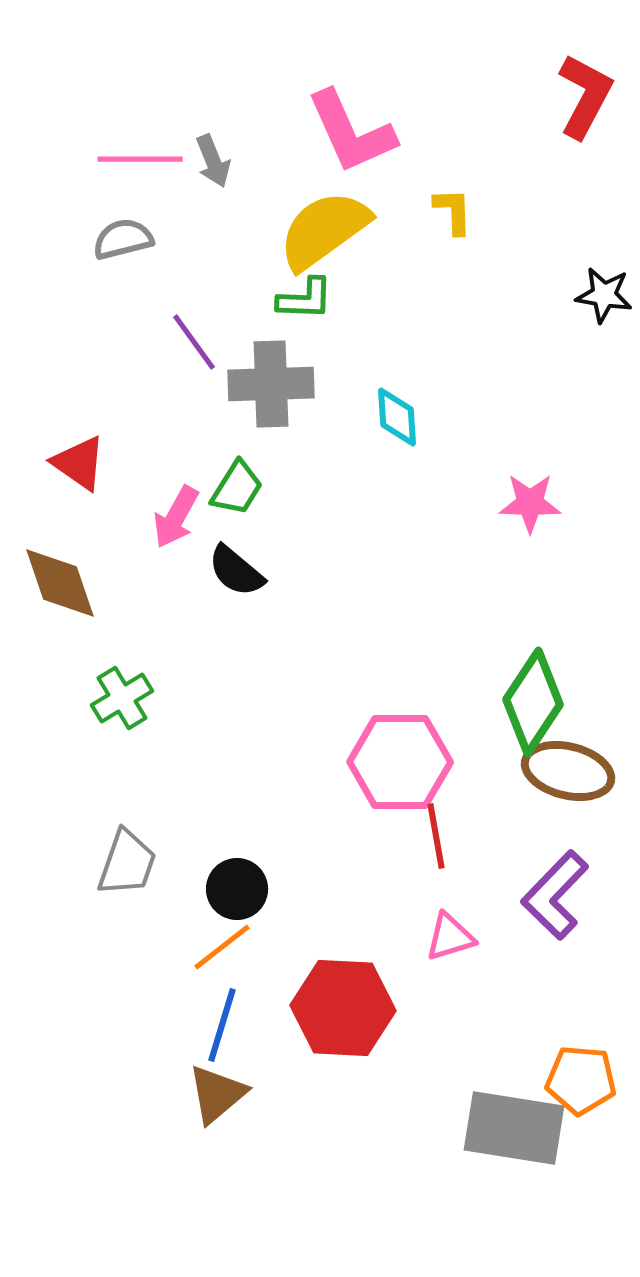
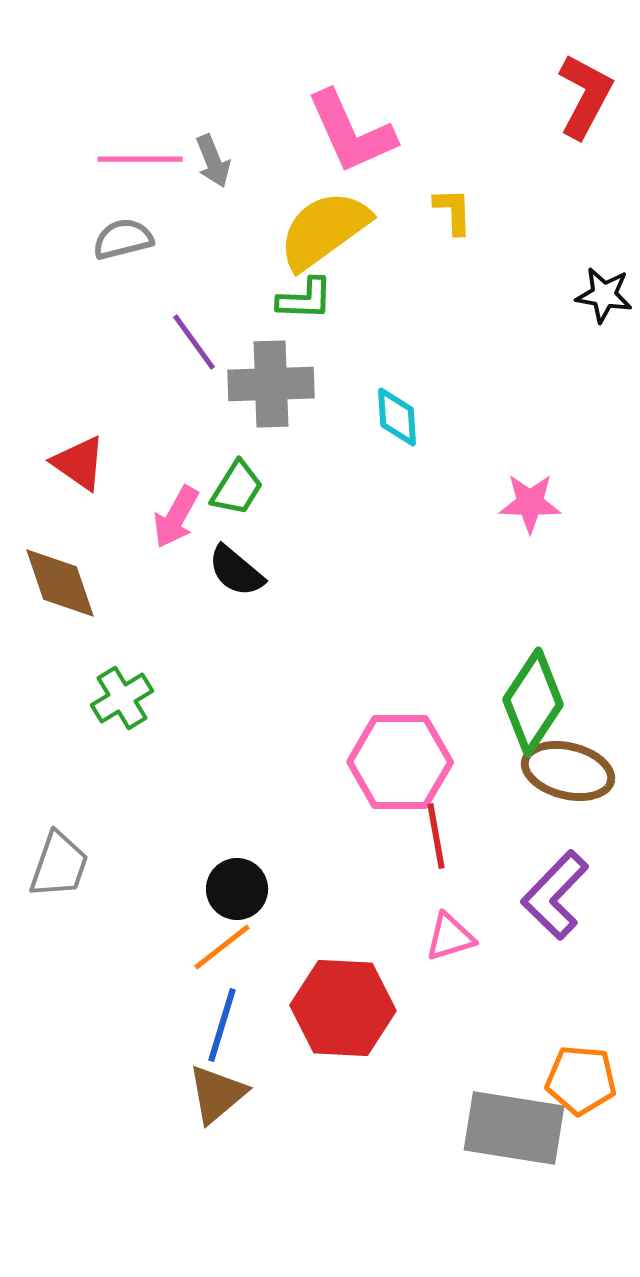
gray trapezoid: moved 68 px left, 2 px down
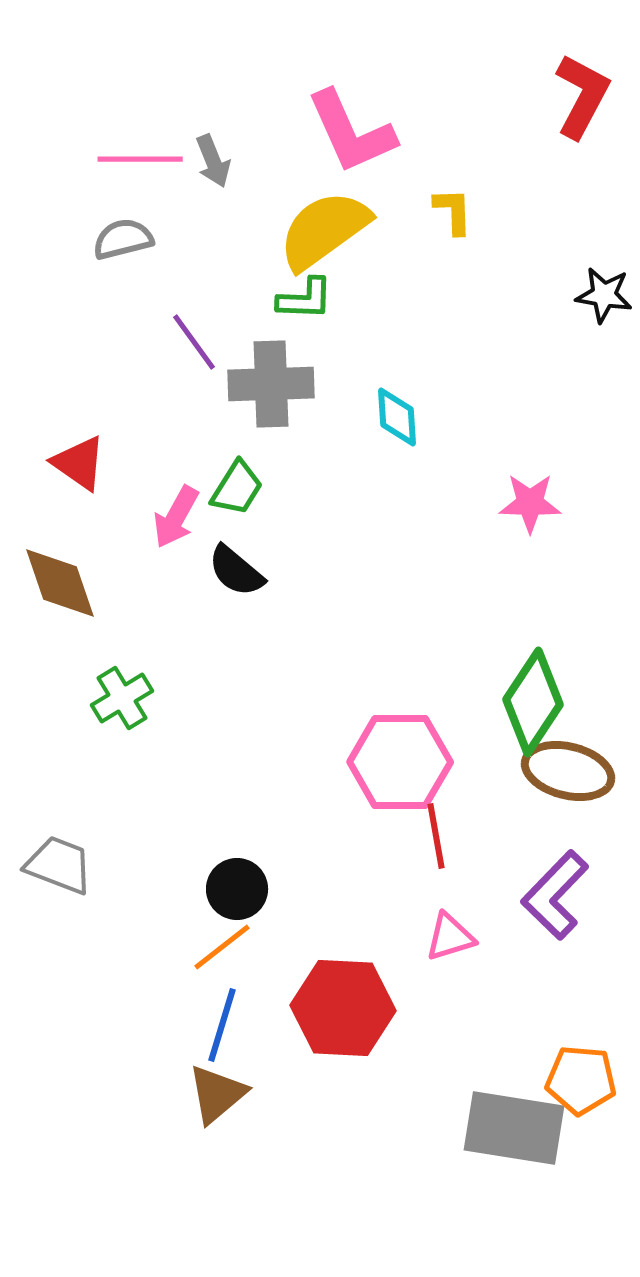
red L-shape: moved 3 px left
gray trapezoid: rotated 88 degrees counterclockwise
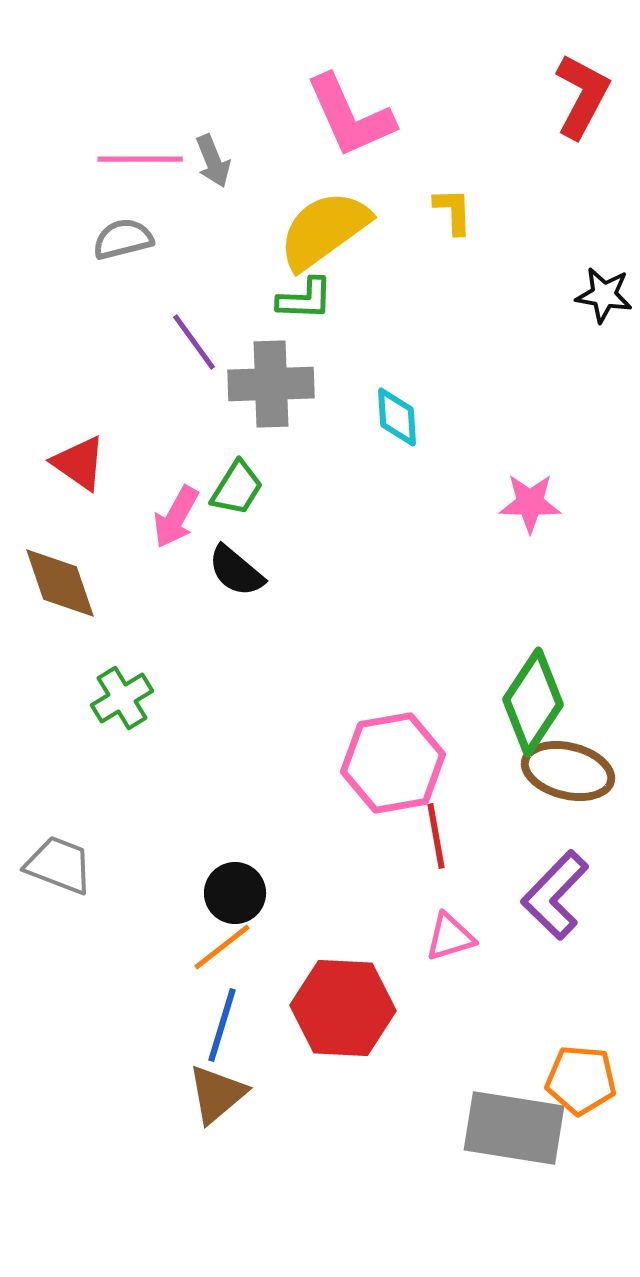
pink L-shape: moved 1 px left, 16 px up
pink hexagon: moved 7 px left, 1 px down; rotated 10 degrees counterclockwise
black circle: moved 2 px left, 4 px down
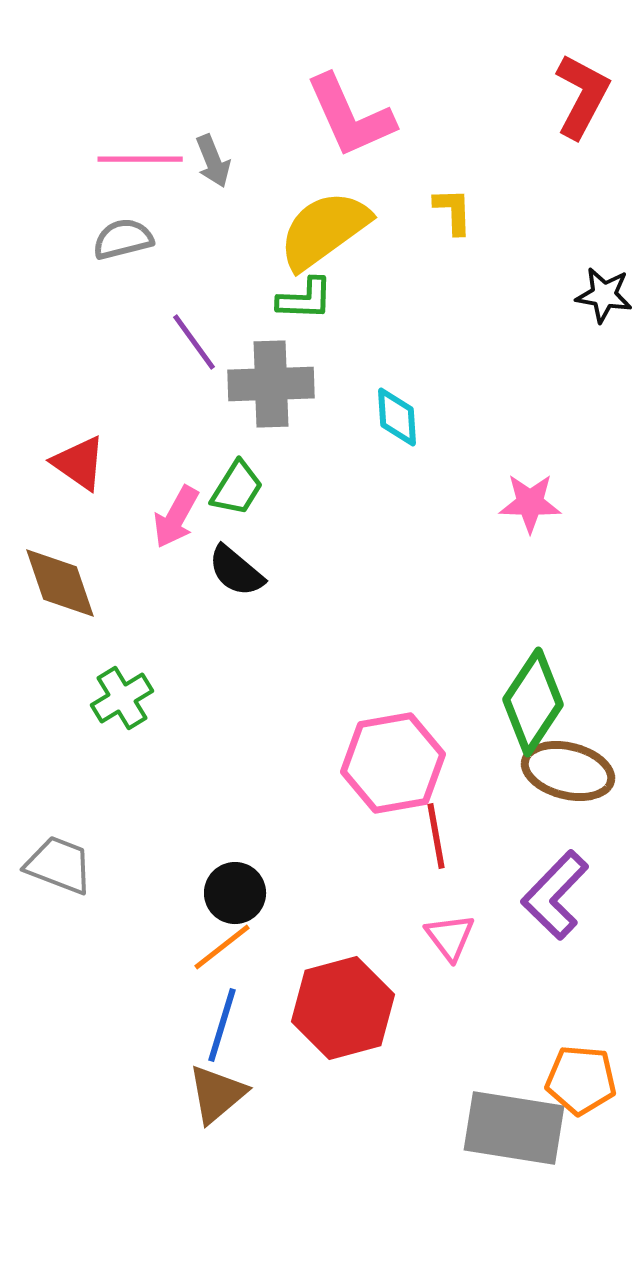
pink triangle: rotated 50 degrees counterclockwise
red hexagon: rotated 18 degrees counterclockwise
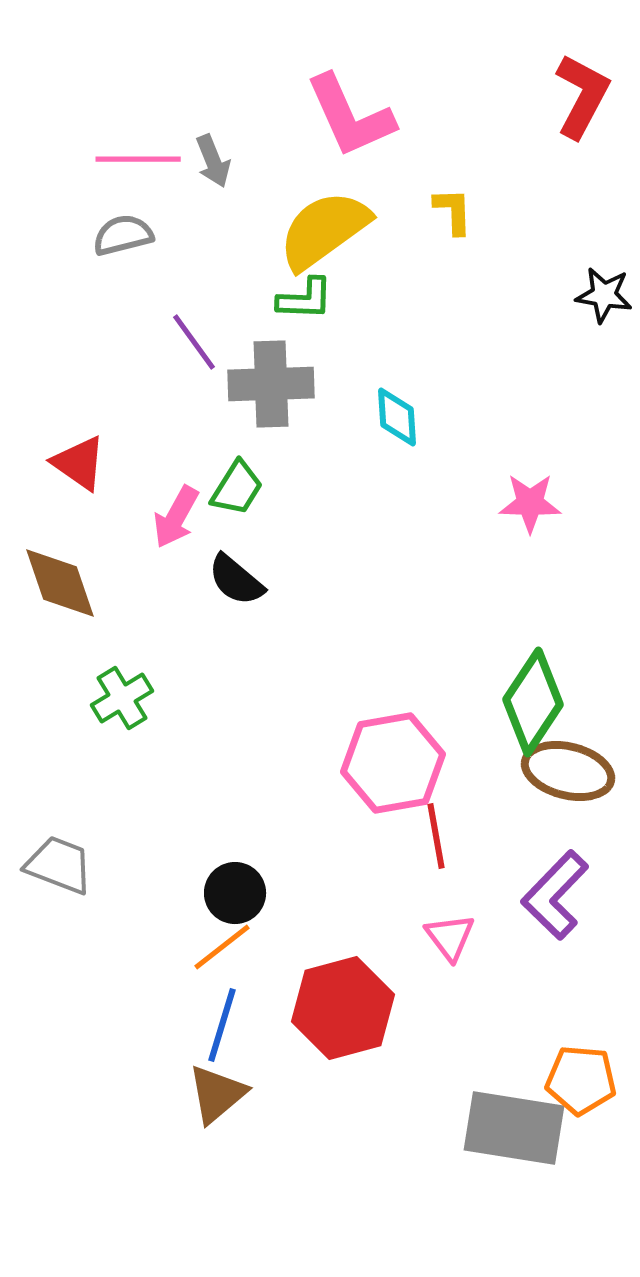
pink line: moved 2 px left
gray semicircle: moved 4 px up
black semicircle: moved 9 px down
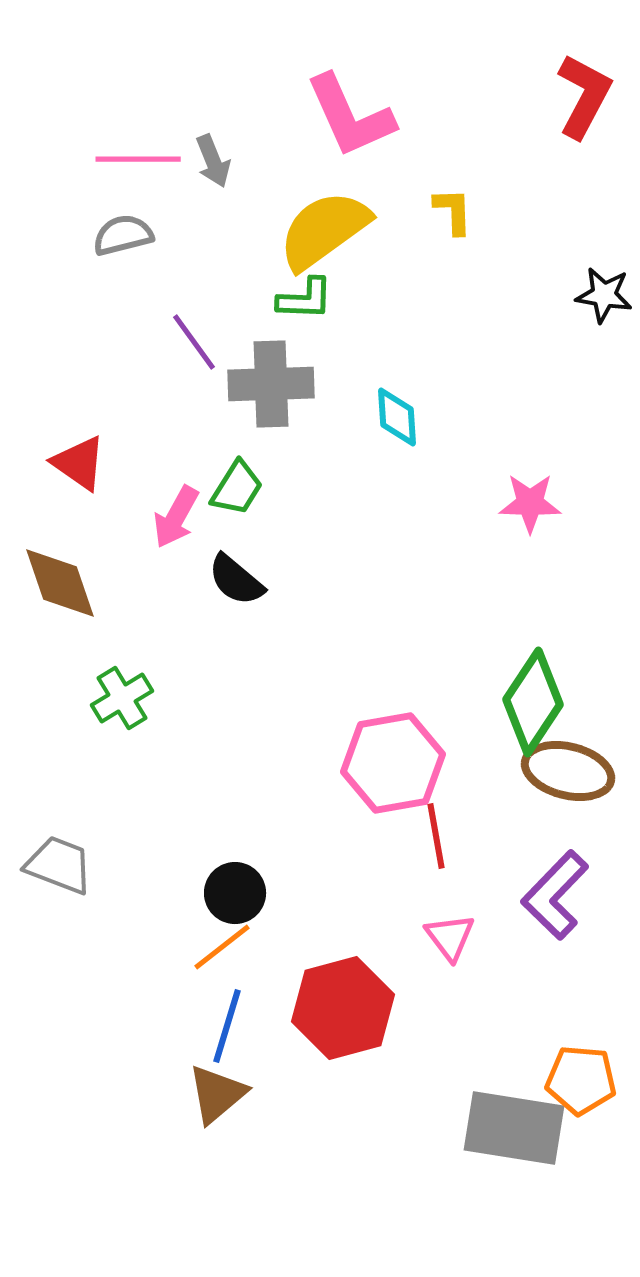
red L-shape: moved 2 px right
blue line: moved 5 px right, 1 px down
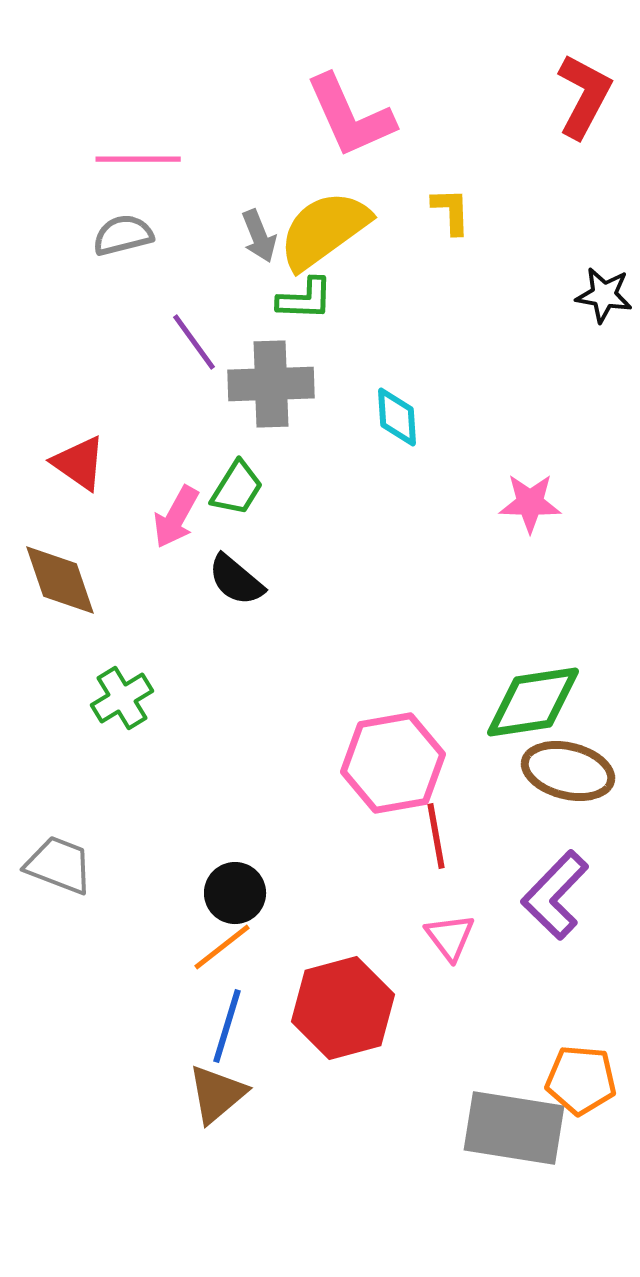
gray arrow: moved 46 px right, 75 px down
yellow L-shape: moved 2 px left
brown diamond: moved 3 px up
green diamond: rotated 48 degrees clockwise
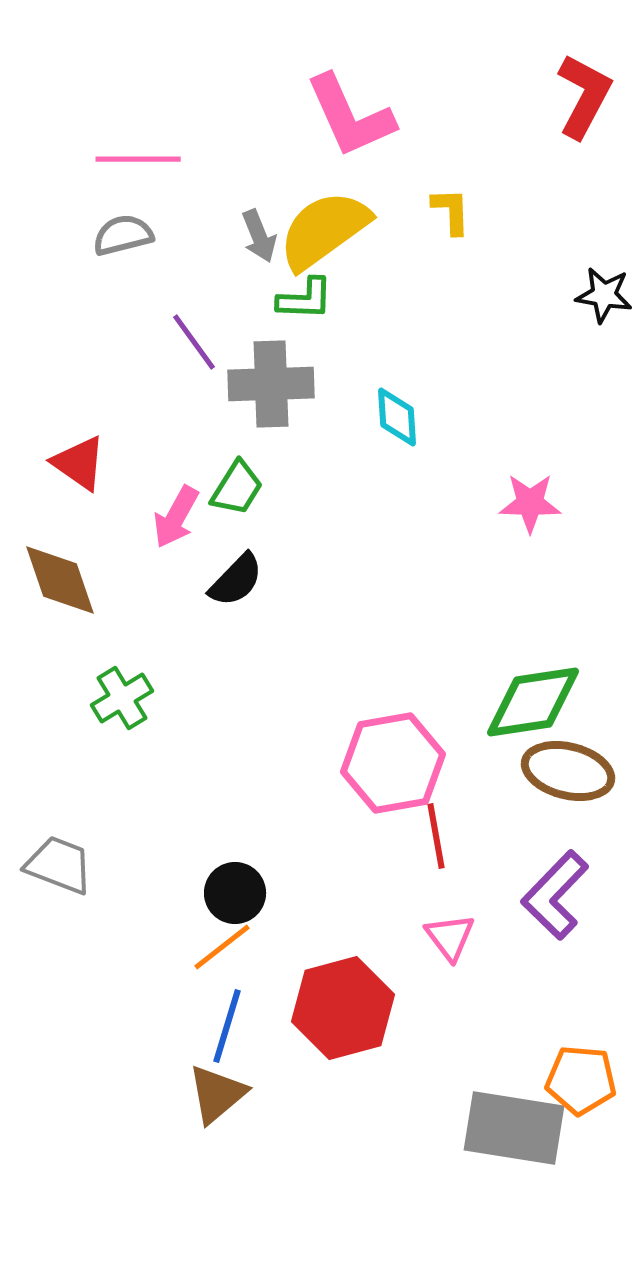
black semicircle: rotated 86 degrees counterclockwise
